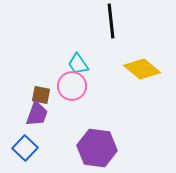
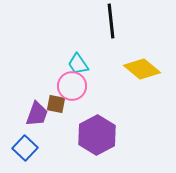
brown square: moved 15 px right, 9 px down
purple hexagon: moved 13 px up; rotated 24 degrees clockwise
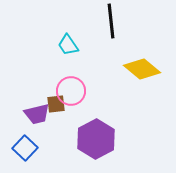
cyan trapezoid: moved 10 px left, 19 px up
pink circle: moved 1 px left, 5 px down
brown square: rotated 18 degrees counterclockwise
purple trapezoid: rotated 56 degrees clockwise
purple hexagon: moved 1 px left, 4 px down
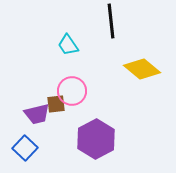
pink circle: moved 1 px right
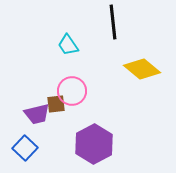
black line: moved 2 px right, 1 px down
purple hexagon: moved 2 px left, 5 px down
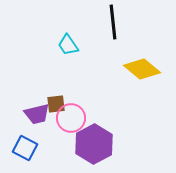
pink circle: moved 1 px left, 27 px down
blue square: rotated 15 degrees counterclockwise
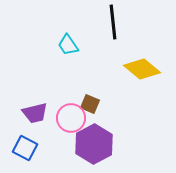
brown square: moved 34 px right; rotated 30 degrees clockwise
purple trapezoid: moved 2 px left, 1 px up
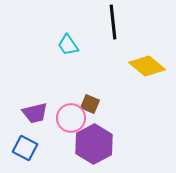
yellow diamond: moved 5 px right, 3 px up
